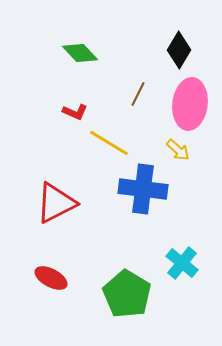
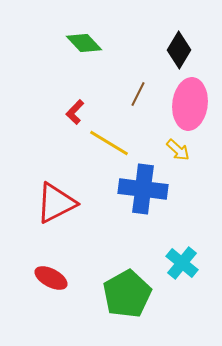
green diamond: moved 4 px right, 10 px up
red L-shape: rotated 110 degrees clockwise
green pentagon: rotated 12 degrees clockwise
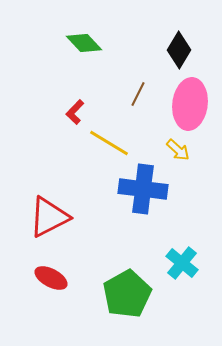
red triangle: moved 7 px left, 14 px down
